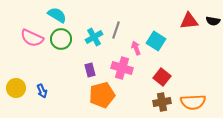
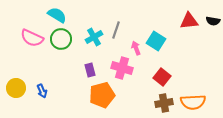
brown cross: moved 2 px right, 1 px down
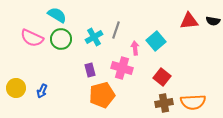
cyan square: rotated 18 degrees clockwise
pink arrow: moved 1 px left; rotated 16 degrees clockwise
blue arrow: rotated 48 degrees clockwise
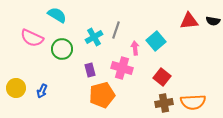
green circle: moved 1 px right, 10 px down
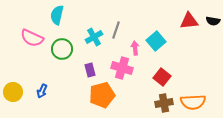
cyan semicircle: rotated 108 degrees counterclockwise
yellow circle: moved 3 px left, 4 px down
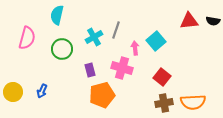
pink semicircle: moved 5 px left; rotated 100 degrees counterclockwise
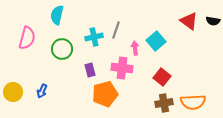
red triangle: rotated 42 degrees clockwise
cyan cross: rotated 18 degrees clockwise
pink cross: rotated 10 degrees counterclockwise
orange pentagon: moved 3 px right, 1 px up
